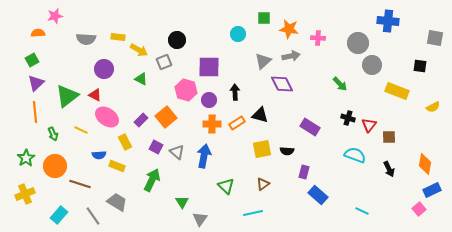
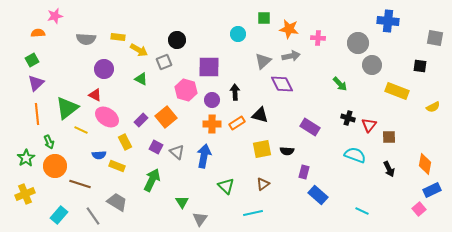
green triangle at (67, 96): moved 12 px down
purple circle at (209, 100): moved 3 px right
orange line at (35, 112): moved 2 px right, 2 px down
green arrow at (53, 134): moved 4 px left, 8 px down
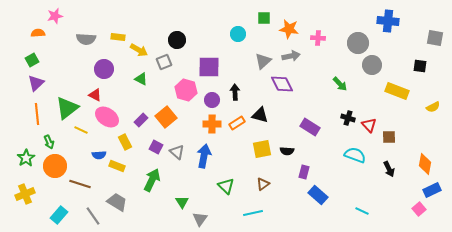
red triangle at (369, 125): rotated 21 degrees counterclockwise
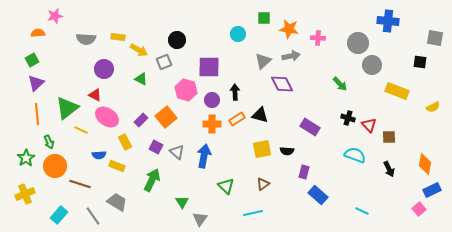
black square at (420, 66): moved 4 px up
orange rectangle at (237, 123): moved 4 px up
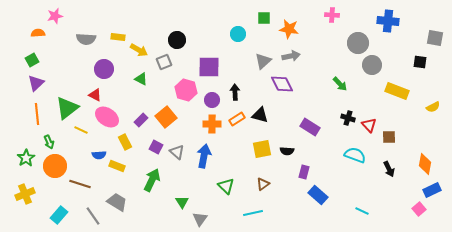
pink cross at (318, 38): moved 14 px right, 23 px up
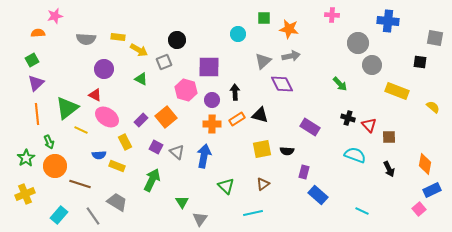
yellow semicircle at (433, 107): rotated 112 degrees counterclockwise
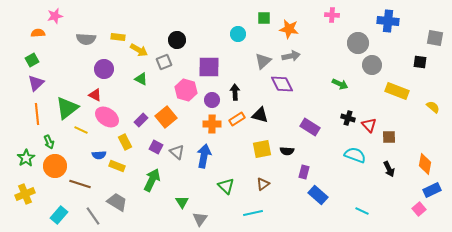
green arrow at (340, 84): rotated 21 degrees counterclockwise
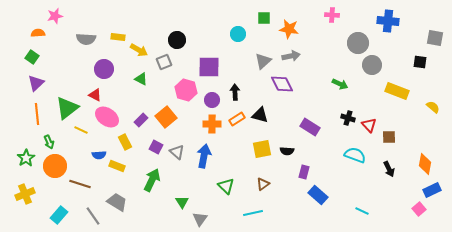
green square at (32, 60): moved 3 px up; rotated 24 degrees counterclockwise
